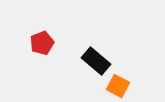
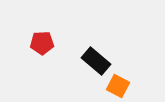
red pentagon: rotated 20 degrees clockwise
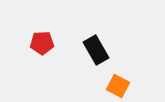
black rectangle: moved 11 px up; rotated 20 degrees clockwise
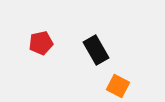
red pentagon: moved 1 px left; rotated 10 degrees counterclockwise
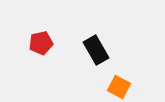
orange square: moved 1 px right, 1 px down
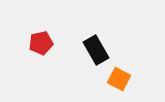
orange square: moved 8 px up
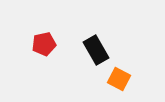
red pentagon: moved 3 px right, 1 px down
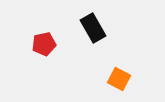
black rectangle: moved 3 px left, 22 px up
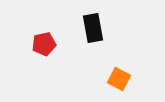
black rectangle: rotated 20 degrees clockwise
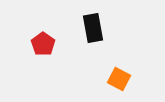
red pentagon: moved 1 px left; rotated 25 degrees counterclockwise
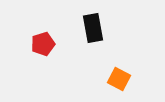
red pentagon: rotated 20 degrees clockwise
